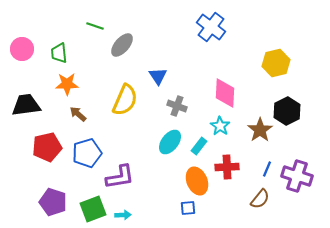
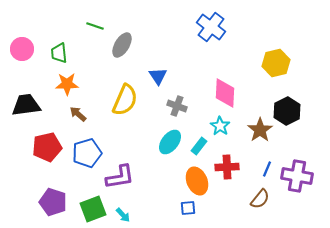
gray ellipse: rotated 10 degrees counterclockwise
purple cross: rotated 8 degrees counterclockwise
cyan arrow: rotated 49 degrees clockwise
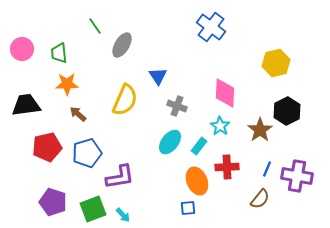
green line: rotated 36 degrees clockwise
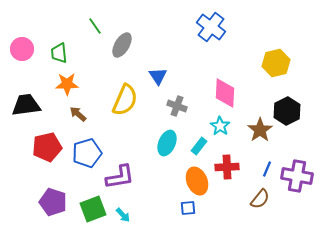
cyan ellipse: moved 3 px left, 1 px down; rotated 15 degrees counterclockwise
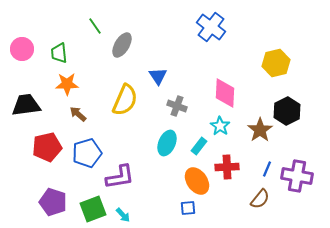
orange ellipse: rotated 12 degrees counterclockwise
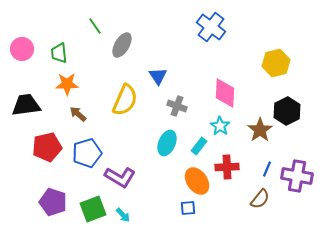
purple L-shape: rotated 40 degrees clockwise
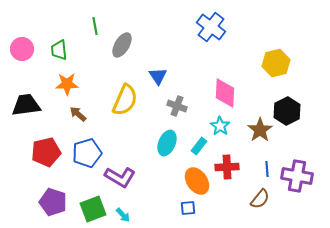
green line: rotated 24 degrees clockwise
green trapezoid: moved 3 px up
red pentagon: moved 1 px left, 5 px down
blue line: rotated 28 degrees counterclockwise
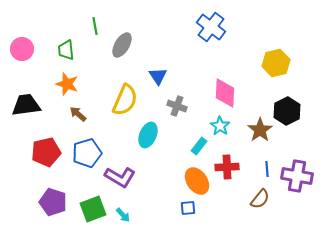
green trapezoid: moved 7 px right
orange star: rotated 20 degrees clockwise
cyan ellipse: moved 19 px left, 8 px up
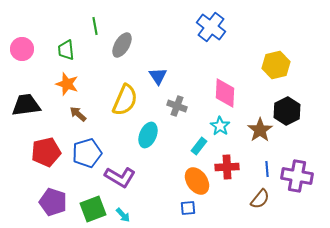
yellow hexagon: moved 2 px down
